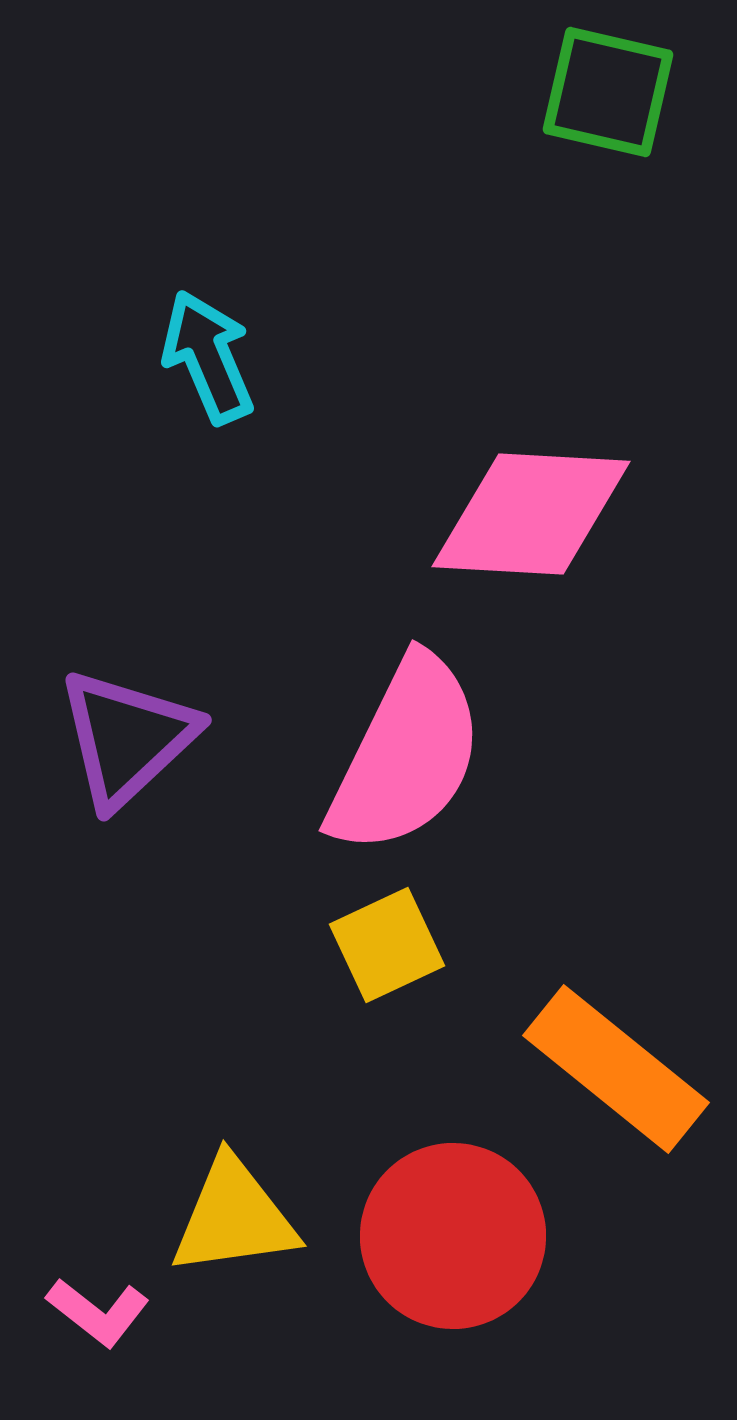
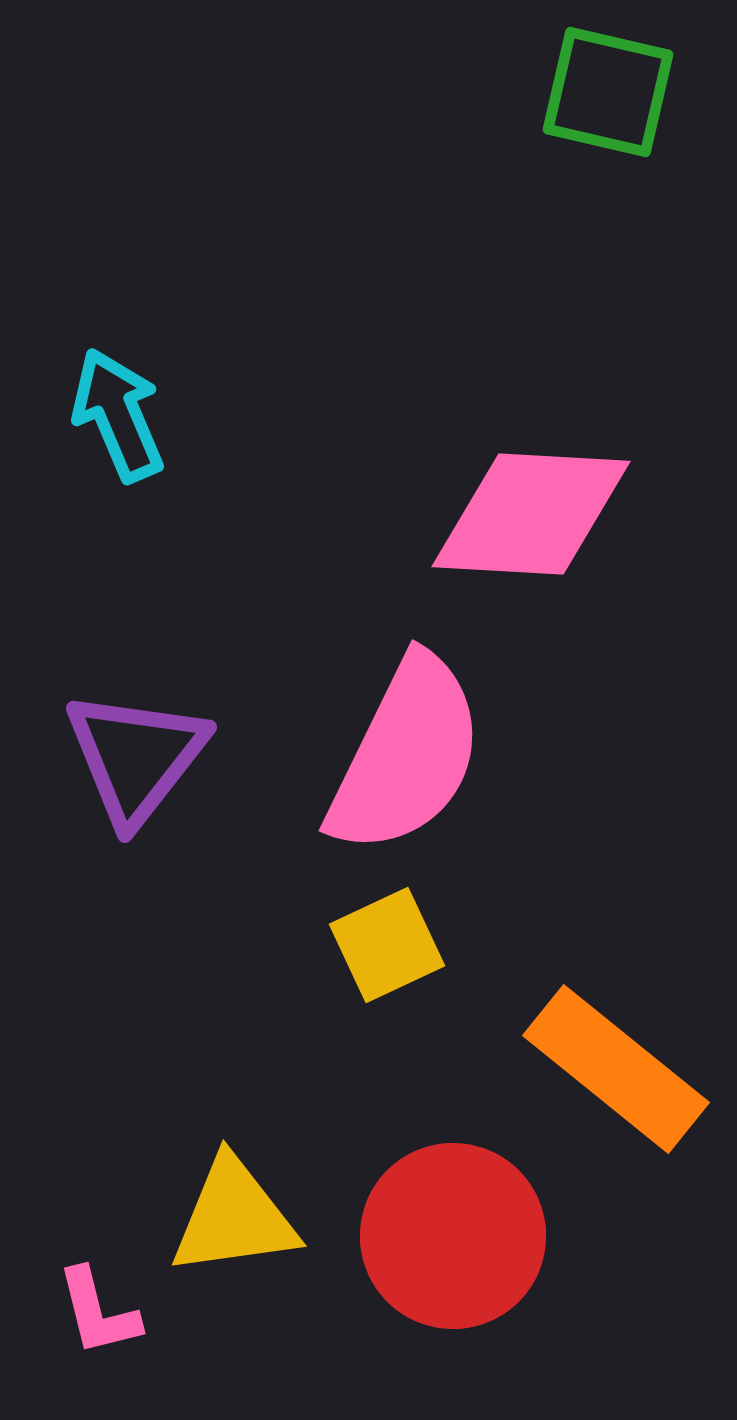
cyan arrow: moved 90 px left, 58 px down
purple triangle: moved 9 px right, 19 px down; rotated 9 degrees counterclockwise
pink L-shape: rotated 38 degrees clockwise
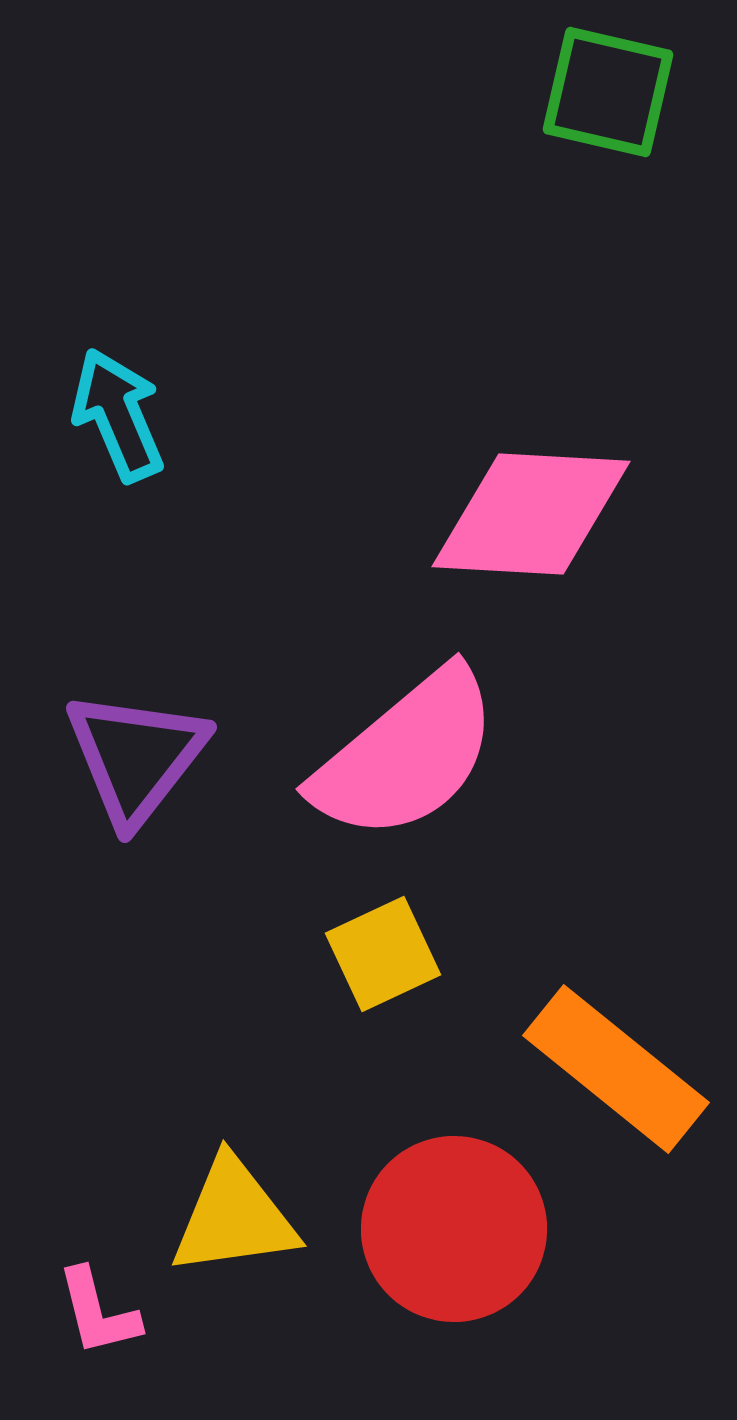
pink semicircle: rotated 24 degrees clockwise
yellow square: moved 4 px left, 9 px down
red circle: moved 1 px right, 7 px up
